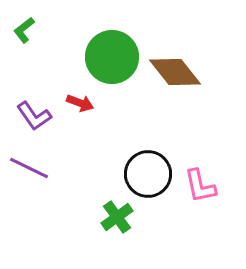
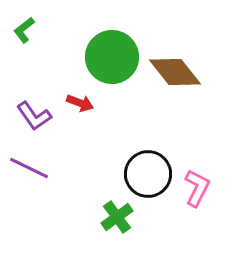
pink L-shape: moved 3 px left, 2 px down; rotated 141 degrees counterclockwise
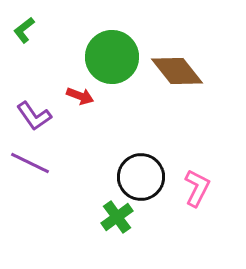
brown diamond: moved 2 px right, 1 px up
red arrow: moved 7 px up
purple line: moved 1 px right, 5 px up
black circle: moved 7 px left, 3 px down
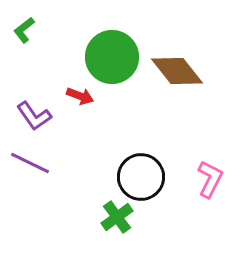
pink L-shape: moved 13 px right, 9 px up
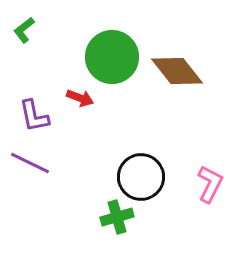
red arrow: moved 2 px down
purple L-shape: rotated 24 degrees clockwise
pink L-shape: moved 5 px down
green cross: rotated 20 degrees clockwise
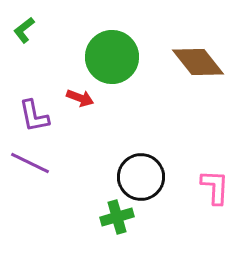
brown diamond: moved 21 px right, 9 px up
pink L-shape: moved 5 px right, 3 px down; rotated 24 degrees counterclockwise
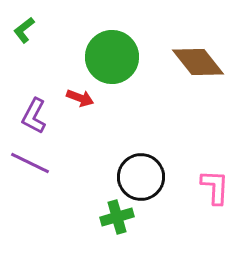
purple L-shape: rotated 39 degrees clockwise
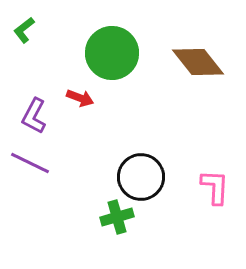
green circle: moved 4 px up
